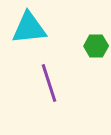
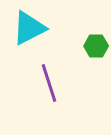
cyan triangle: rotated 21 degrees counterclockwise
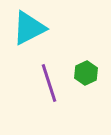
green hexagon: moved 10 px left, 27 px down; rotated 25 degrees counterclockwise
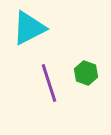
green hexagon: rotated 15 degrees counterclockwise
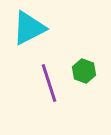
green hexagon: moved 2 px left, 2 px up
